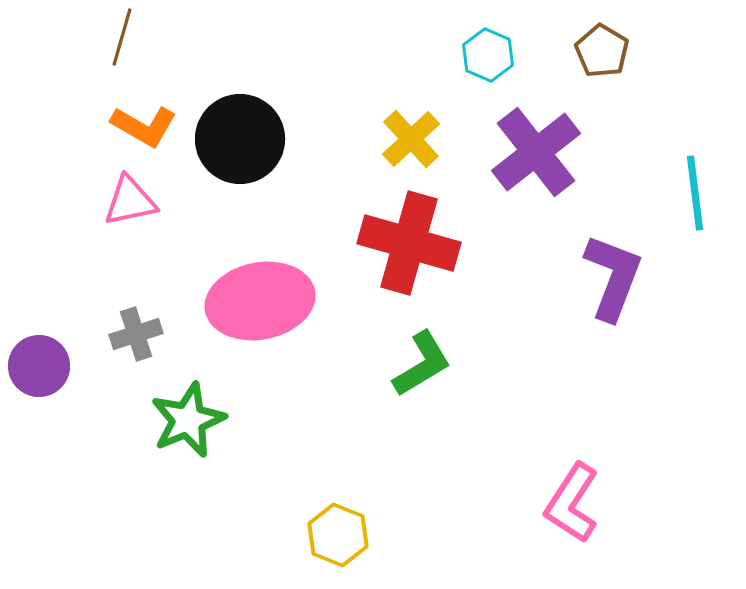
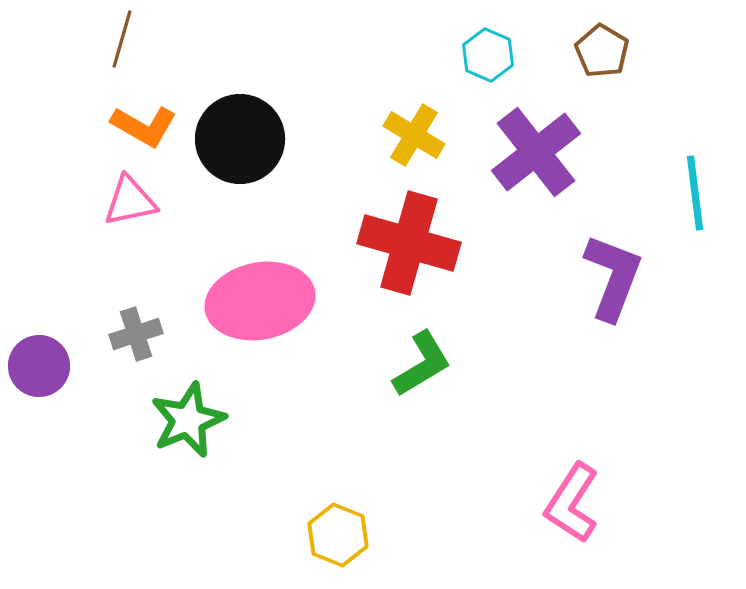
brown line: moved 2 px down
yellow cross: moved 3 px right, 4 px up; rotated 16 degrees counterclockwise
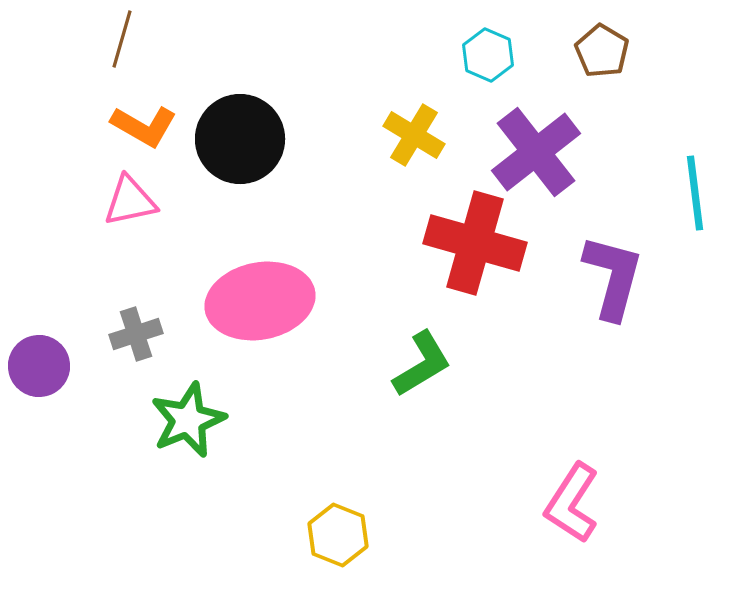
red cross: moved 66 px right
purple L-shape: rotated 6 degrees counterclockwise
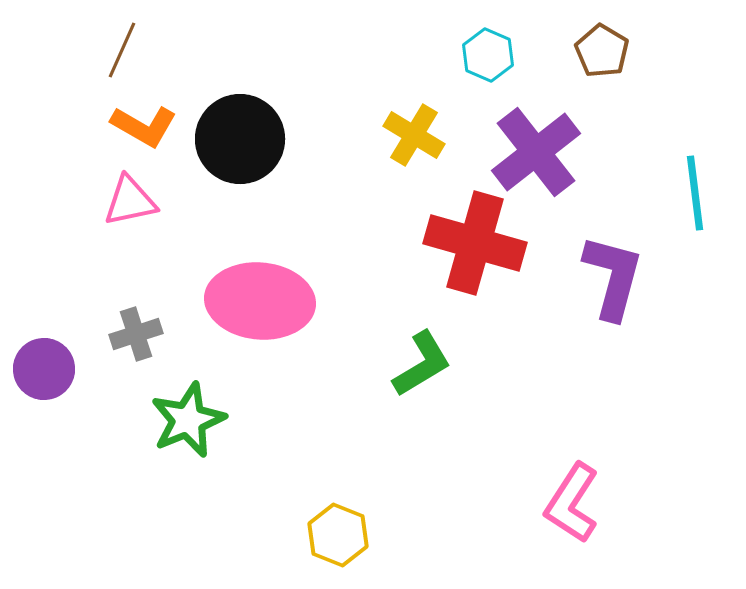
brown line: moved 11 px down; rotated 8 degrees clockwise
pink ellipse: rotated 16 degrees clockwise
purple circle: moved 5 px right, 3 px down
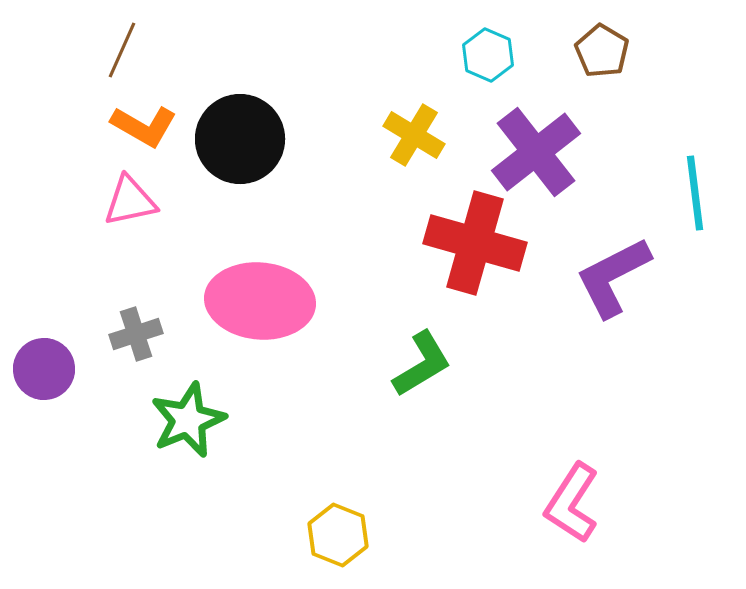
purple L-shape: rotated 132 degrees counterclockwise
